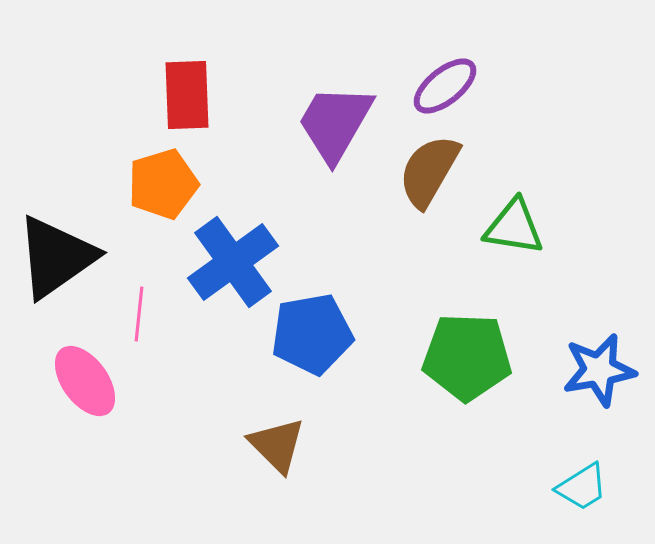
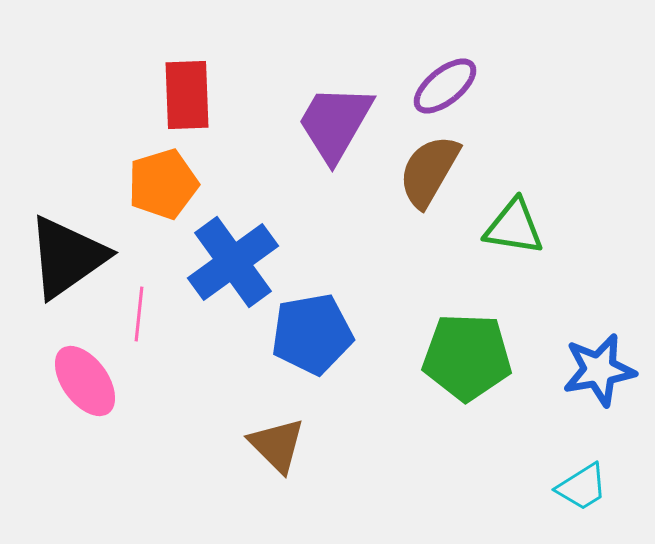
black triangle: moved 11 px right
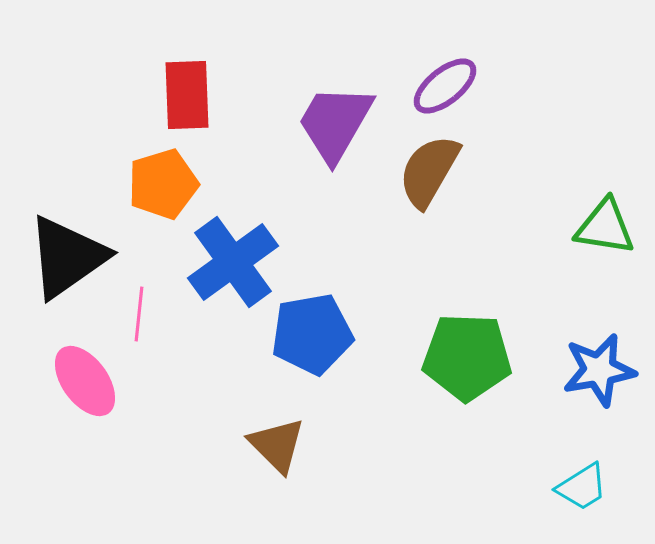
green triangle: moved 91 px right
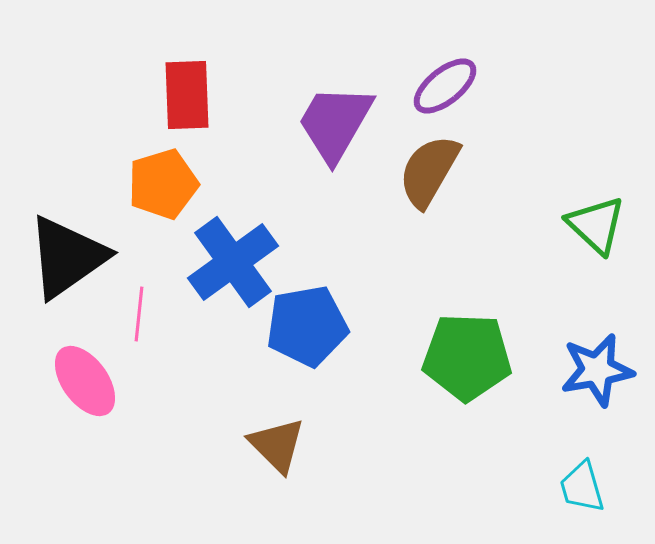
green triangle: moved 9 px left, 2 px up; rotated 34 degrees clockwise
blue pentagon: moved 5 px left, 8 px up
blue star: moved 2 px left
cyan trapezoid: rotated 106 degrees clockwise
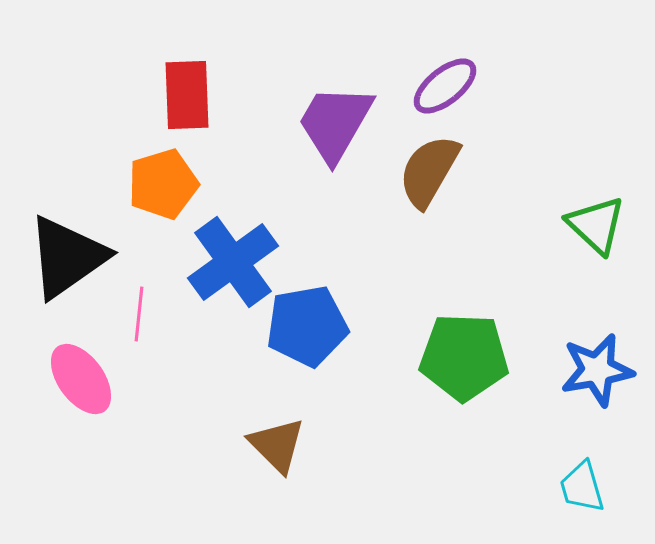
green pentagon: moved 3 px left
pink ellipse: moved 4 px left, 2 px up
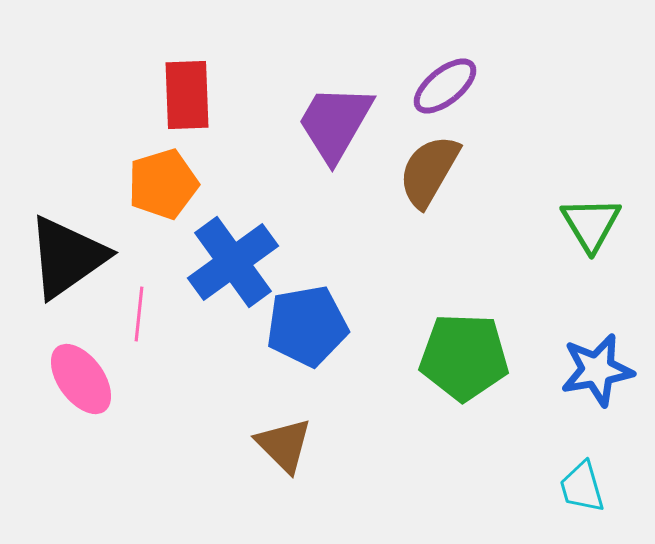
green triangle: moved 5 px left, 1 px up; rotated 16 degrees clockwise
brown triangle: moved 7 px right
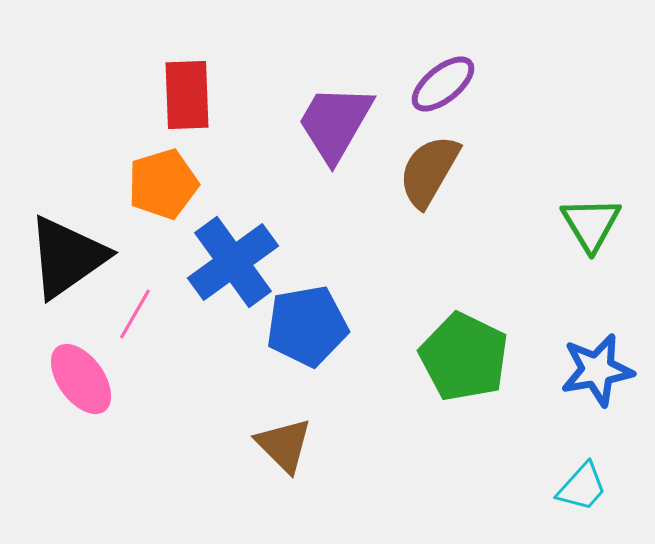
purple ellipse: moved 2 px left, 2 px up
pink line: moved 4 px left; rotated 24 degrees clockwise
green pentagon: rotated 24 degrees clockwise
cyan trapezoid: rotated 122 degrees counterclockwise
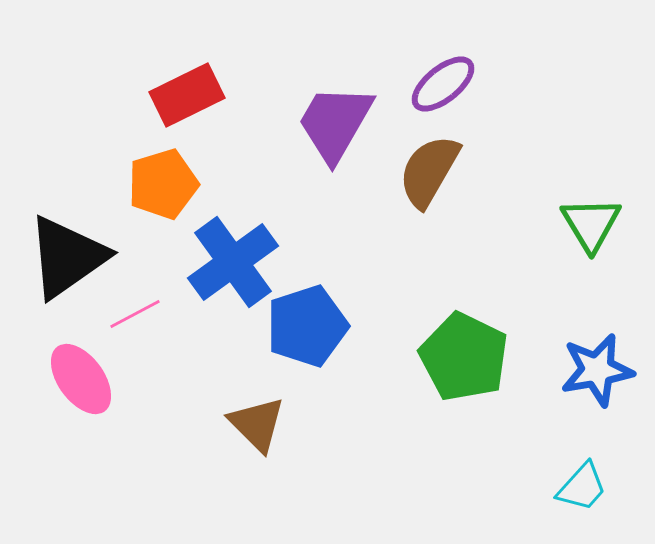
red rectangle: rotated 66 degrees clockwise
pink line: rotated 32 degrees clockwise
blue pentagon: rotated 8 degrees counterclockwise
brown triangle: moved 27 px left, 21 px up
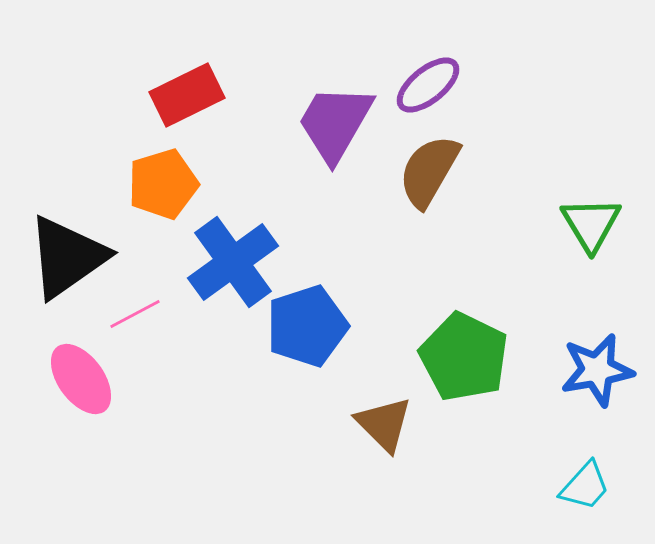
purple ellipse: moved 15 px left, 1 px down
brown triangle: moved 127 px right
cyan trapezoid: moved 3 px right, 1 px up
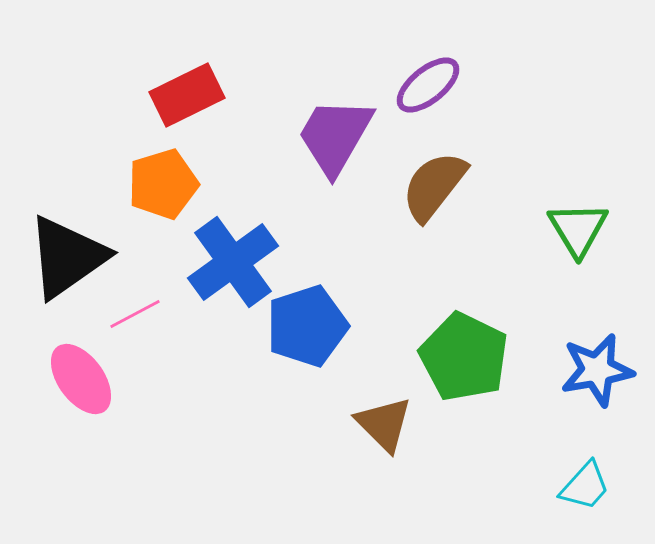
purple trapezoid: moved 13 px down
brown semicircle: moved 5 px right, 15 px down; rotated 8 degrees clockwise
green triangle: moved 13 px left, 5 px down
